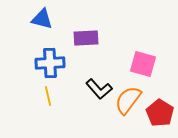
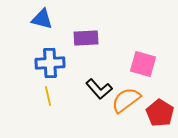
orange semicircle: moved 2 px left; rotated 16 degrees clockwise
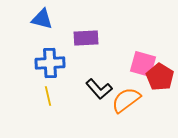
red pentagon: moved 36 px up
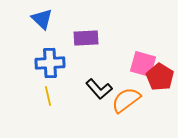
blue triangle: rotated 30 degrees clockwise
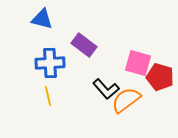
blue triangle: rotated 30 degrees counterclockwise
purple rectangle: moved 2 px left, 7 px down; rotated 40 degrees clockwise
pink square: moved 5 px left, 1 px up
red pentagon: rotated 16 degrees counterclockwise
black L-shape: moved 7 px right
